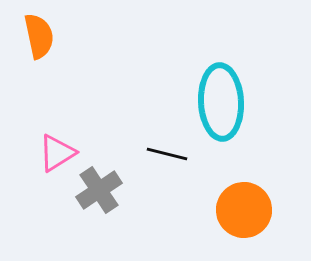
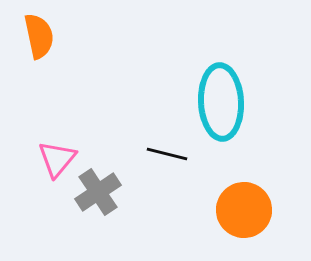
pink triangle: moved 6 px down; rotated 18 degrees counterclockwise
gray cross: moved 1 px left, 2 px down
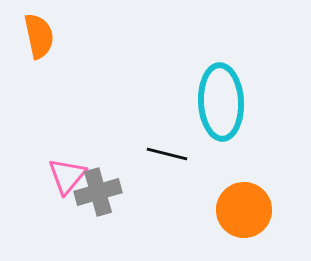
pink triangle: moved 10 px right, 17 px down
gray cross: rotated 18 degrees clockwise
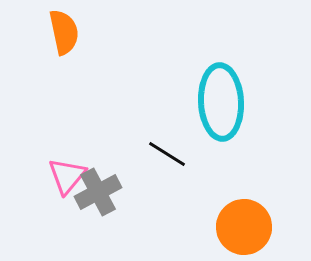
orange semicircle: moved 25 px right, 4 px up
black line: rotated 18 degrees clockwise
gray cross: rotated 12 degrees counterclockwise
orange circle: moved 17 px down
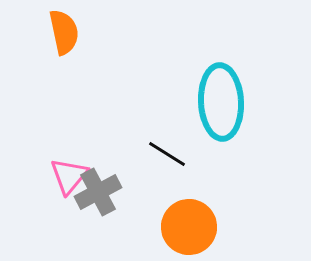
pink triangle: moved 2 px right
orange circle: moved 55 px left
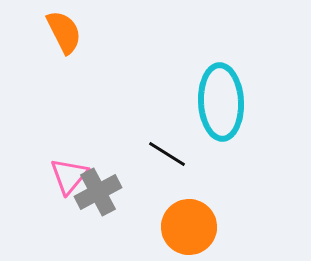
orange semicircle: rotated 15 degrees counterclockwise
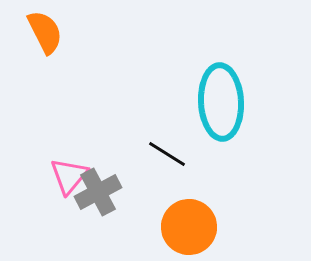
orange semicircle: moved 19 px left
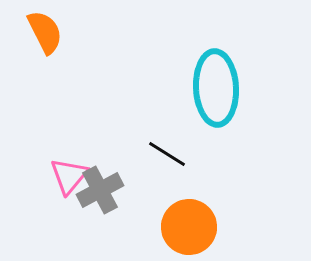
cyan ellipse: moved 5 px left, 14 px up
gray cross: moved 2 px right, 2 px up
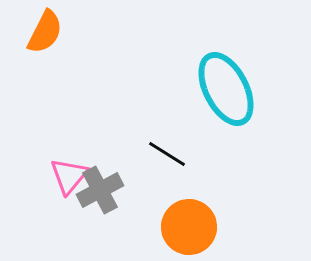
orange semicircle: rotated 54 degrees clockwise
cyan ellipse: moved 10 px right, 1 px down; rotated 24 degrees counterclockwise
